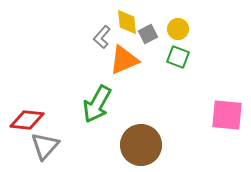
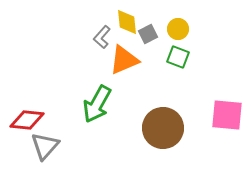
brown circle: moved 22 px right, 17 px up
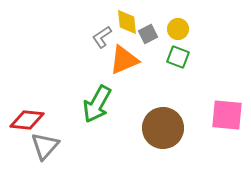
gray L-shape: rotated 15 degrees clockwise
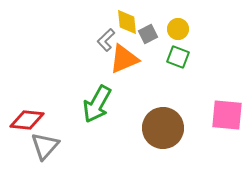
gray L-shape: moved 4 px right, 3 px down; rotated 10 degrees counterclockwise
orange triangle: moved 1 px up
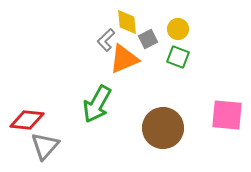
gray square: moved 5 px down
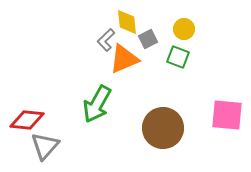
yellow circle: moved 6 px right
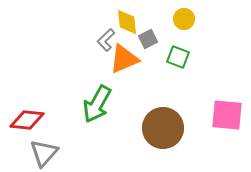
yellow circle: moved 10 px up
gray triangle: moved 1 px left, 7 px down
